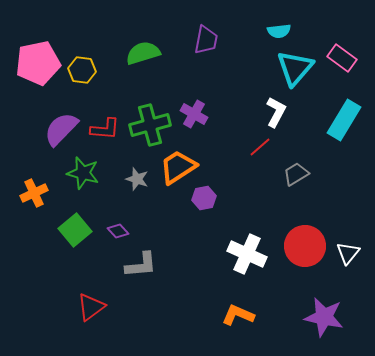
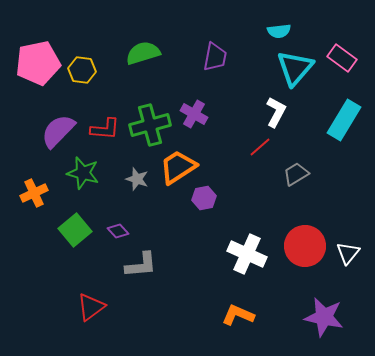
purple trapezoid: moved 9 px right, 17 px down
purple semicircle: moved 3 px left, 2 px down
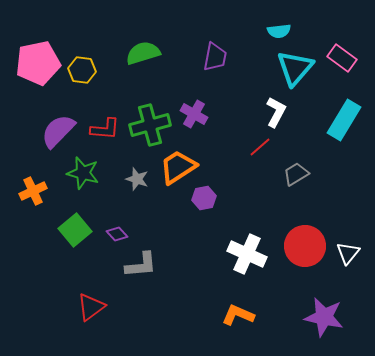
orange cross: moved 1 px left, 2 px up
purple diamond: moved 1 px left, 3 px down
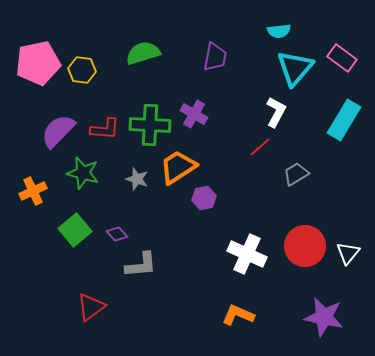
green cross: rotated 18 degrees clockwise
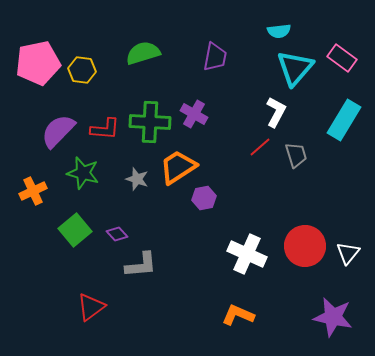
green cross: moved 3 px up
gray trapezoid: moved 19 px up; rotated 104 degrees clockwise
purple star: moved 9 px right
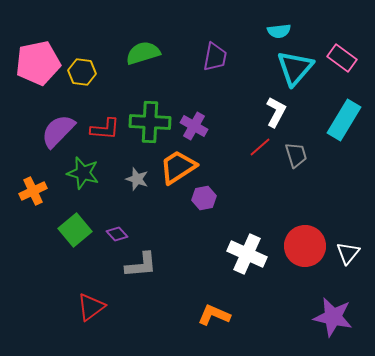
yellow hexagon: moved 2 px down
purple cross: moved 12 px down
orange L-shape: moved 24 px left
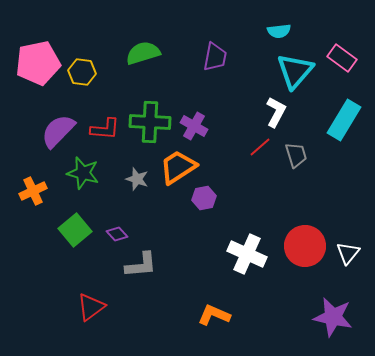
cyan triangle: moved 3 px down
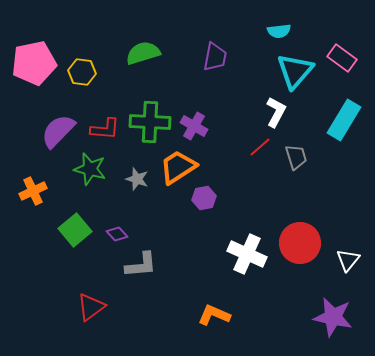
pink pentagon: moved 4 px left
gray trapezoid: moved 2 px down
green star: moved 7 px right, 4 px up
red circle: moved 5 px left, 3 px up
white triangle: moved 7 px down
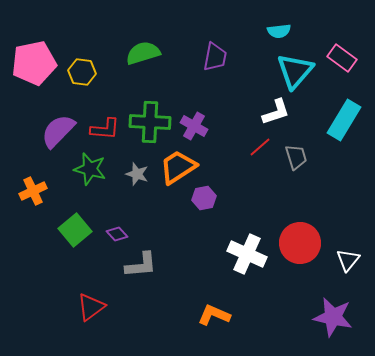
white L-shape: rotated 44 degrees clockwise
gray star: moved 5 px up
